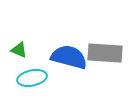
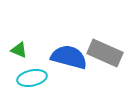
gray rectangle: rotated 20 degrees clockwise
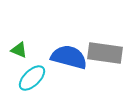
gray rectangle: rotated 16 degrees counterclockwise
cyan ellipse: rotated 32 degrees counterclockwise
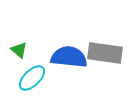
green triangle: rotated 18 degrees clockwise
blue semicircle: rotated 9 degrees counterclockwise
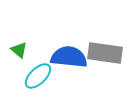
cyan ellipse: moved 6 px right, 2 px up
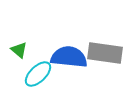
cyan ellipse: moved 2 px up
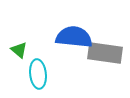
blue semicircle: moved 5 px right, 20 px up
cyan ellipse: rotated 52 degrees counterclockwise
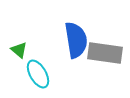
blue semicircle: moved 2 px right, 3 px down; rotated 75 degrees clockwise
cyan ellipse: rotated 24 degrees counterclockwise
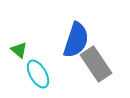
blue semicircle: rotated 27 degrees clockwise
gray rectangle: moved 9 px left, 11 px down; rotated 48 degrees clockwise
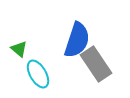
blue semicircle: moved 1 px right
green triangle: moved 1 px up
